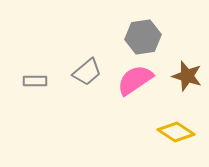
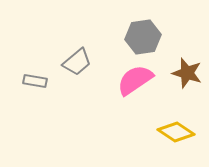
gray trapezoid: moved 10 px left, 10 px up
brown star: moved 3 px up
gray rectangle: rotated 10 degrees clockwise
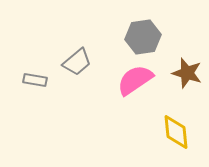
gray rectangle: moved 1 px up
yellow diamond: rotated 51 degrees clockwise
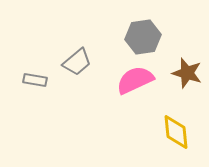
pink semicircle: rotated 9 degrees clockwise
